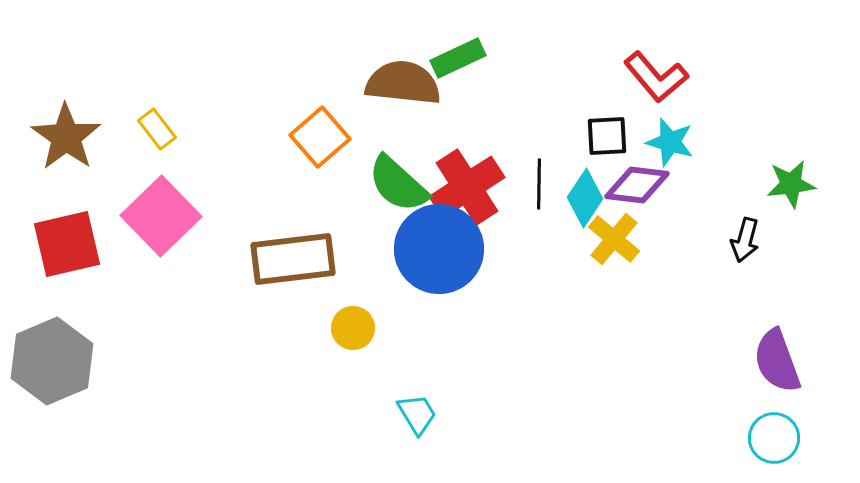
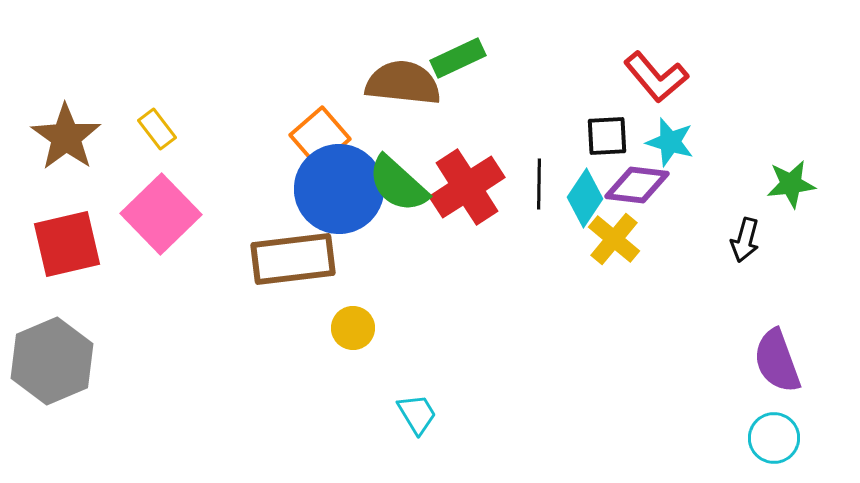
pink square: moved 2 px up
blue circle: moved 100 px left, 60 px up
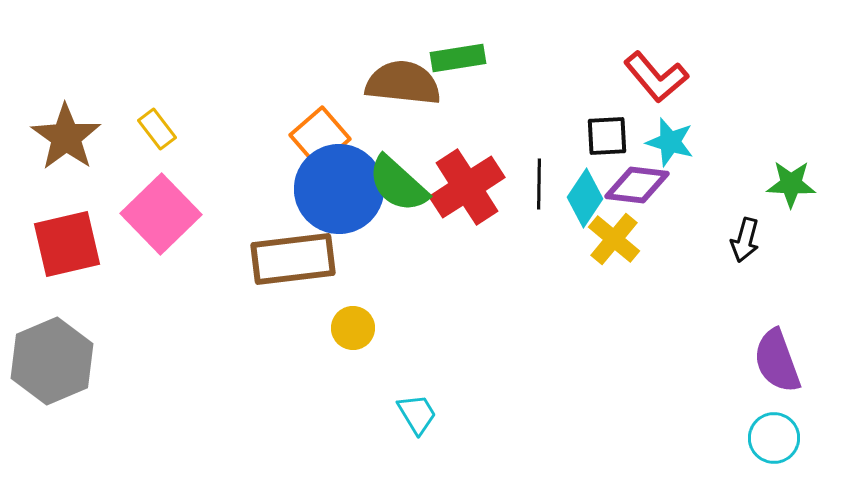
green rectangle: rotated 16 degrees clockwise
green star: rotated 9 degrees clockwise
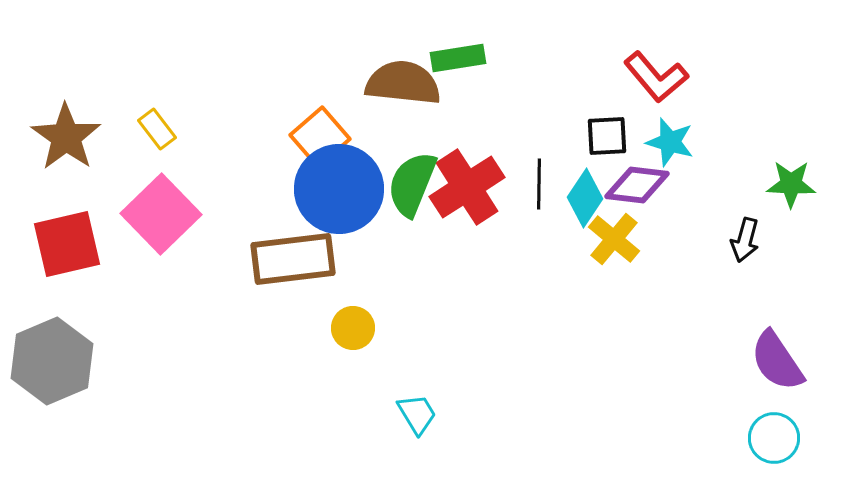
green semicircle: moved 14 px right; rotated 70 degrees clockwise
purple semicircle: rotated 14 degrees counterclockwise
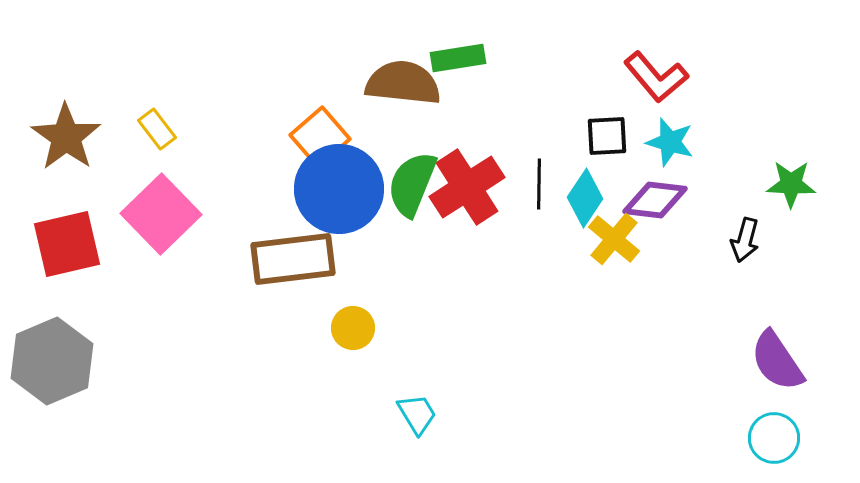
purple diamond: moved 18 px right, 15 px down
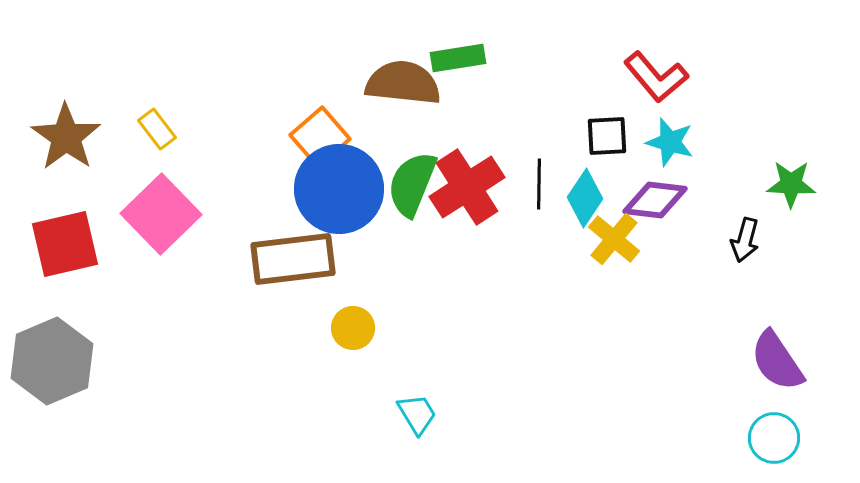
red square: moved 2 px left
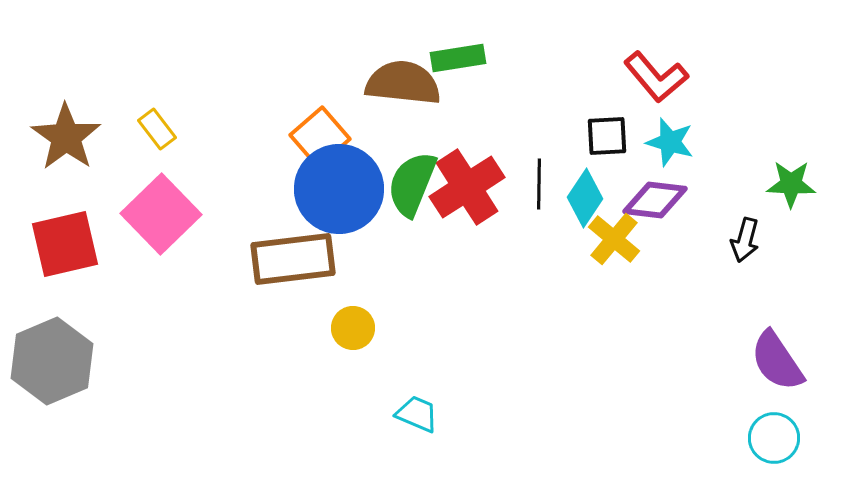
cyan trapezoid: rotated 36 degrees counterclockwise
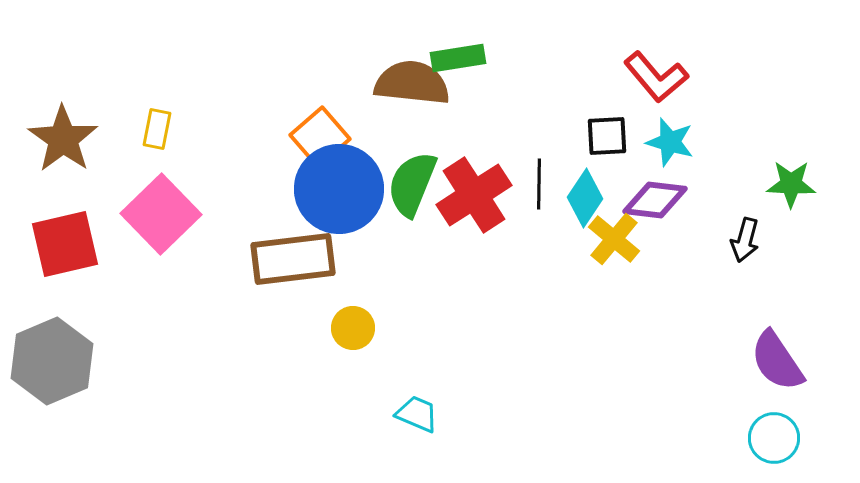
brown semicircle: moved 9 px right
yellow rectangle: rotated 48 degrees clockwise
brown star: moved 3 px left, 2 px down
red cross: moved 7 px right, 8 px down
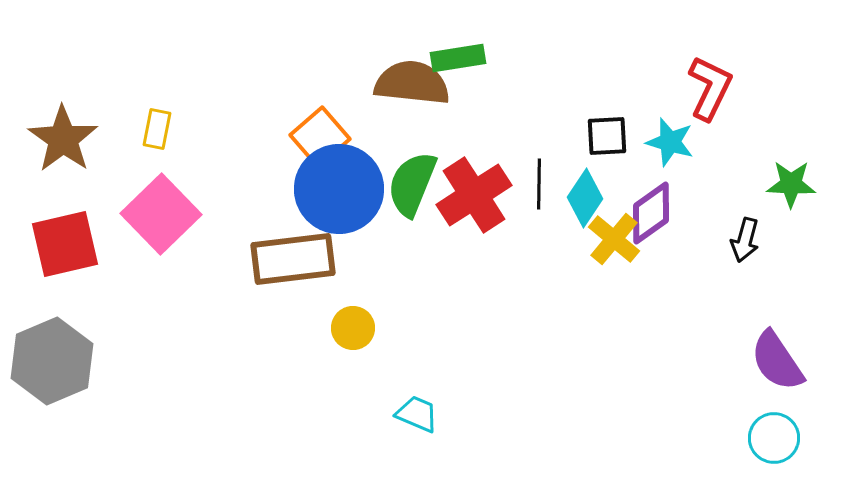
red L-shape: moved 54 px right, 11 px down; rotated 114 degrees counterclockwise
purple diamond: moved 4 px left, 13 px down; rotated 42 degrees counterclockwise
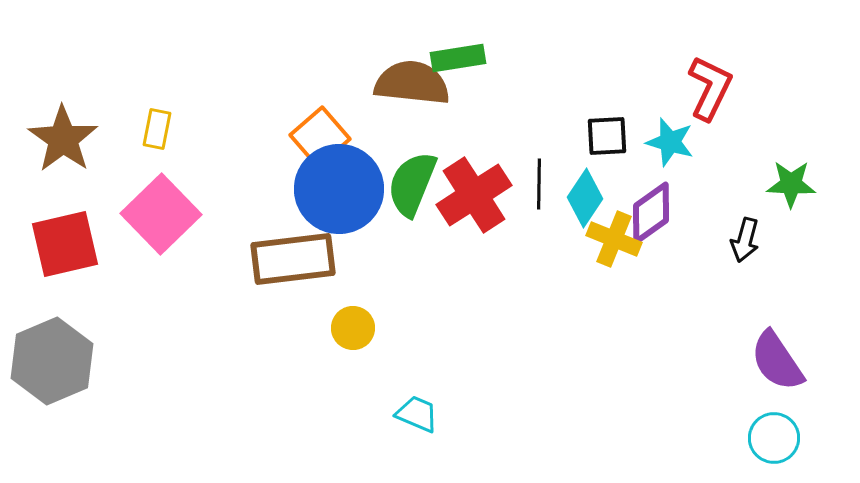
yellow cross: rotated 18 degrees counterclockwise
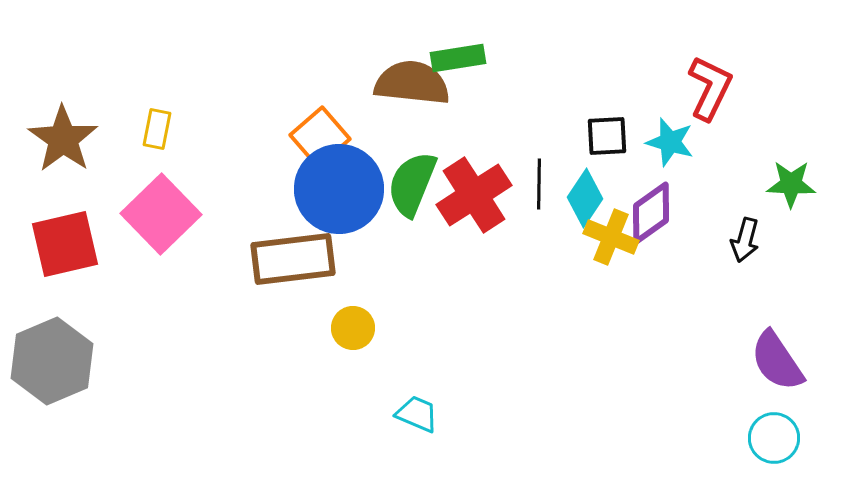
yellow cross: moved 3 px left, 2 px up
